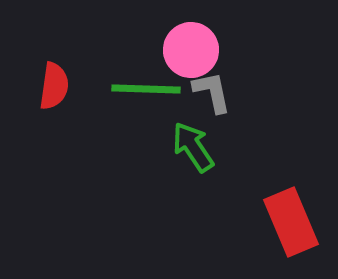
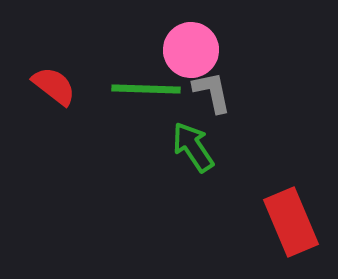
red semicircle: rotated 60 degrees counterclockwise
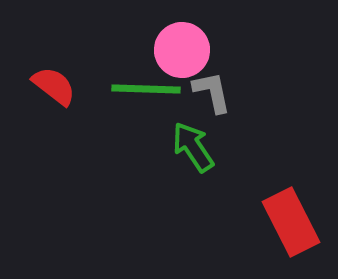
pink circle: moved 9 px left
red rectangle: rotated 4 degrees counterclockwise
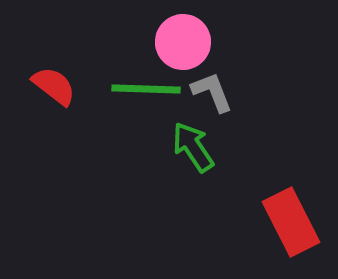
pink circle: moved 1 px right, 8 px up
gray L-shape: rotated 9 degrees counterclockwise
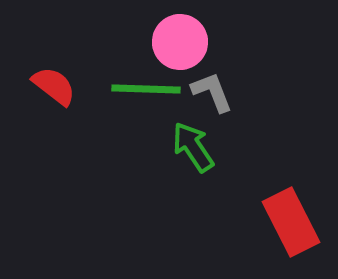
pink circle: moved 3 px left
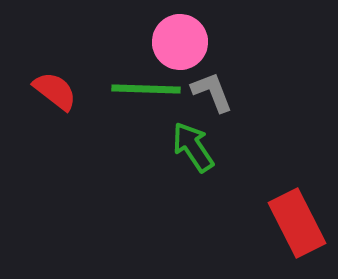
red semicircle: moved 1 px right, 5 px down
red rectangle: moved 6 px right, 1 px down
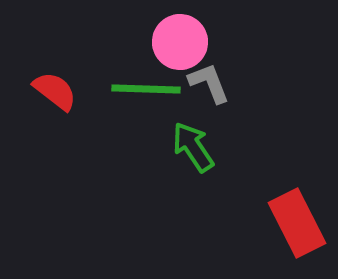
gray L-shape: moved 3 px left, 9 px up
